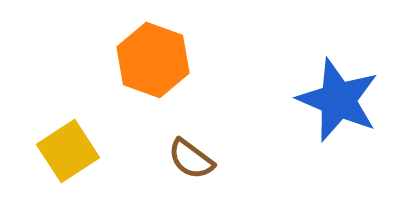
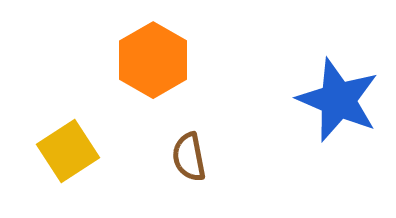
orange hexagon: rotated 10 degrees clockwise
brown semicircle: moved 2 px left, 2 px up; rotated 42 degrees clockwise
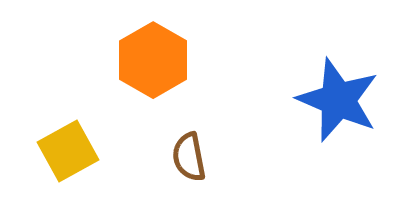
yellow square: rotated 4 degrees clockwise
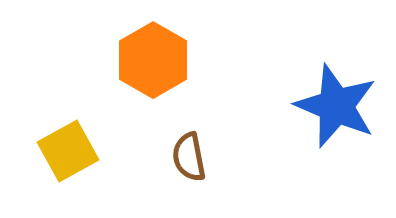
blue star: moved 2 px left, 6 px down
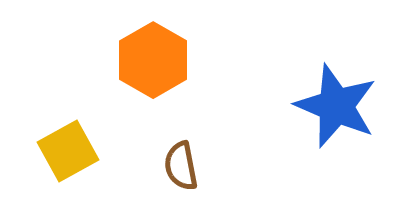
brown semicircle: moved 8 px left, 9 px down
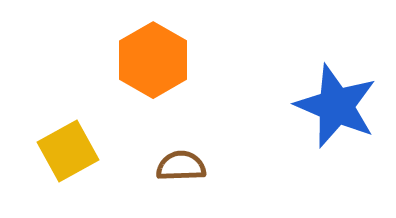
brown semicircle: rotated 99 degrees clockwise
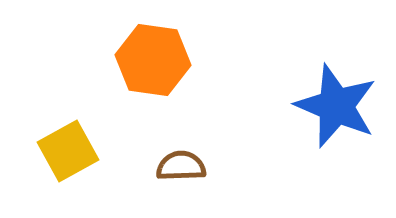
orange hexagon: rotated 22 degrees counterclockwise
